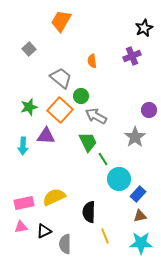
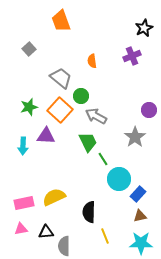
orange trapezoid: rotated 50 degrees counterclockwise
pink triangle: moved 2 px down
black triangle: moved 2 px right, 1 px down; rotated 21 degrees clockwise
gray semicircle: moved 1 px left, 2 px down
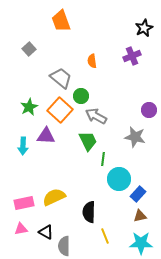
green star: rotated 12 degrees counterclockwise
gray star: rotated 25 degrees counterclockwise
green trapezoid: moved 1 px up
green line: rotated 40 degrees clockwise
black triangle: rotated 35 degrees clockwise
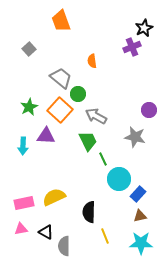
purple cross: moved 9 px up
green circle: moved 3 px left, 2 px up
green line: rotated 32 degrees counterclockwise
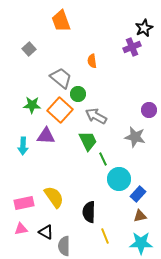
green star: moved 3 px right, 2 px up; rotated 30 degrees clockwise
yellow semicircle: rotated 80 degrees clockwise
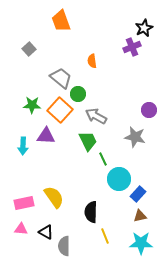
black semicircle: moved 2 px right
pink triangle: rotated 16 degrees clockwise
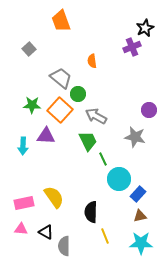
black star: moved 1 px right
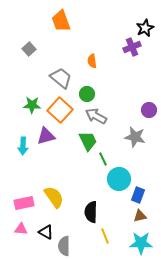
green circle: moved 9 px right
purple triangle: rotated 18 degrees counterclockwise
blue rectangle: moved 1 px down; rotated 21 degrees counterclockwise
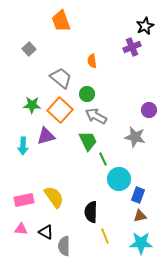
black star: moved 2 px up
pink rectangle: moved 3 px up
